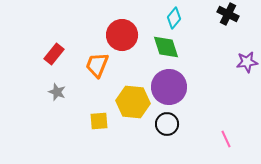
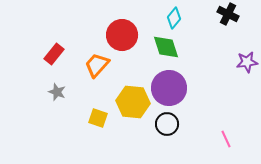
orange trapezoid: rotated 20 degrees clockwise
purple circle: moved 1 px down
yellow square: moved 1 px left, 3 px up; rotated 24 degrees clockwise
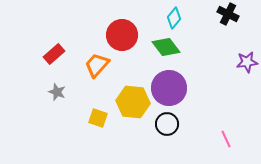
green diamond: rotated 20 degrees counterclockwise
red rectangle: rotated 10 degrees clockwise
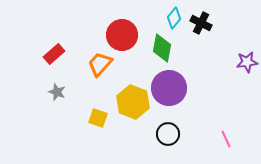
black cross: moved 27 px left, 9 px down
green diamond: moved 4 px left, 1 px down; rotated 48 degrees clockwise
orange trapezoid: moved 3 px right, 1 px up
yellow hexagon: rotated 16 degrees clockwise
black circle: moved 1 px right, 10 px down
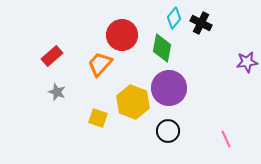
red rectangle: moved 2 px left, 2 px down
black circle: moved 3 px up
